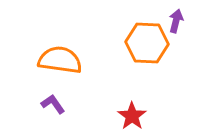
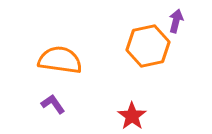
orange hexagon: moved 1 px right, 3 px down; rotated 15 degrees counterclockwise
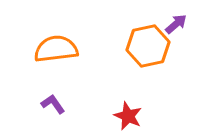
purple arrow: moved 3 px down; rotated 35 degrees clockwise
orange semicircle: moved 4 px left, 11 px up; rotated 15 degrees counterclockwise
red star: moved 4 px left; rotated 12 degrees counterclockwise
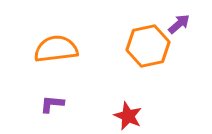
purple arrow: moved 3 px right
purple L-shape: moved 1 px left; rotated 50 degrees counterclockwise
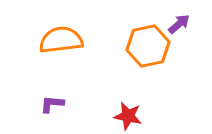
orange semicircle: moved 5 px right, 9 px up
red star: rotated 12 degrees counterclockwise
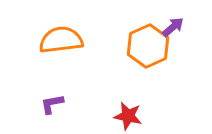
purple arrow: moved 6 px left, 3 px down
orange hexagon: rotated 12 degrees counterclockwise
purple L-shape: rotated 15 degrees counterclockwise
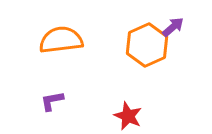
orange hexagon: moved 1 px left, 1 px up
purple L-shape: moved 3 px up
red star: rotated 12 degrees clockwise
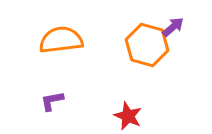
orange hexagon: rotated 21 degrees counterclockwise
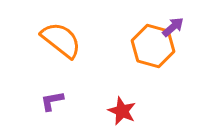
orange semicircle: rotated 45 degrees clockwise
orange hexagon: moved 6 px right, 1 px down
red star: moved 6 px left, 5 px up
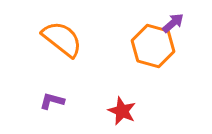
purple arrow: moved 4 px up
orange semicircle: moved 1 px right, 1 px up
purple L-shape: rotated 25 degrees clockwise
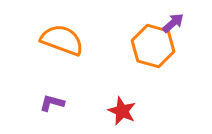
orange semicircle: moved 1 px down; rotated 18 degrees counterclockwise
purple L-shape: moved 2 px down
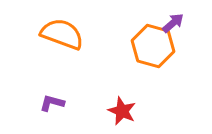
orange semicircle: moved 6 px up
